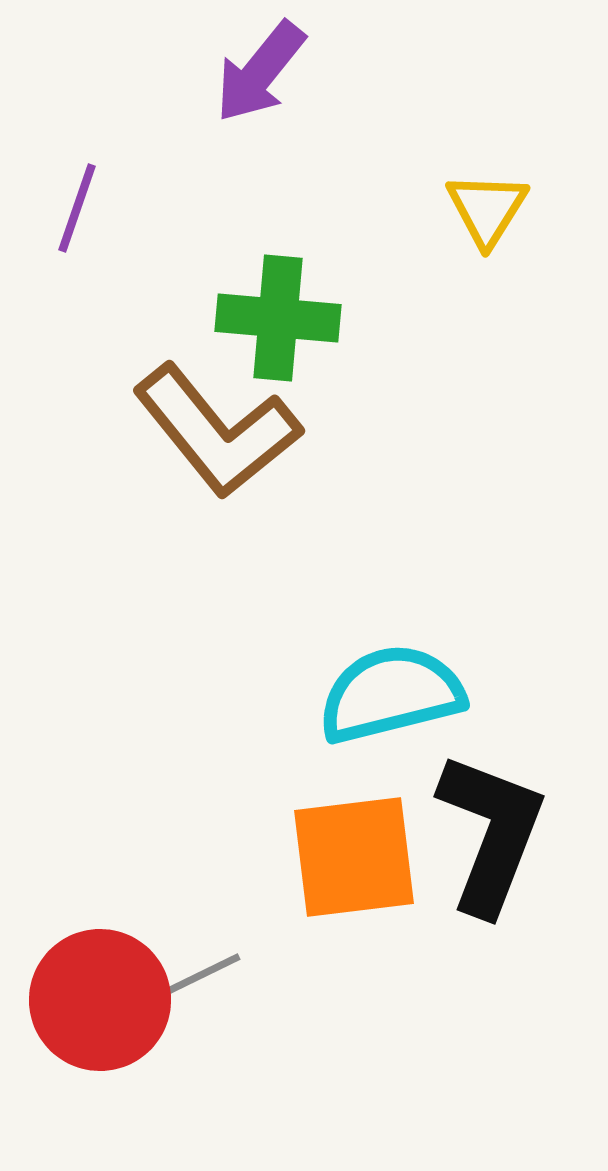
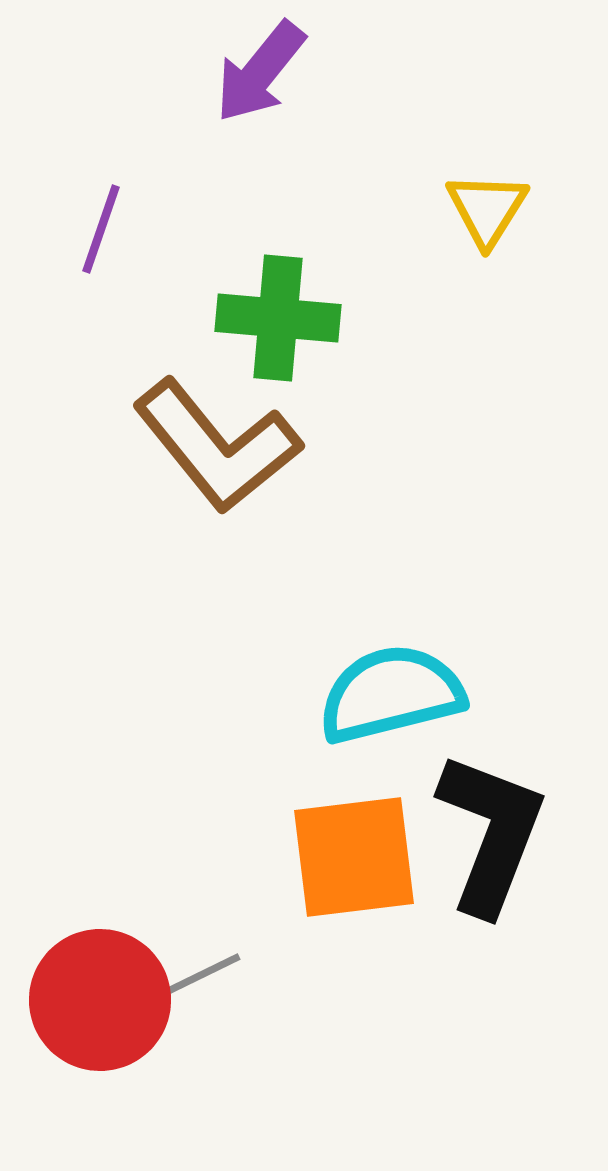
purple line: moved 24 px right, 21 px down
brown L-shape: moved 15 px down
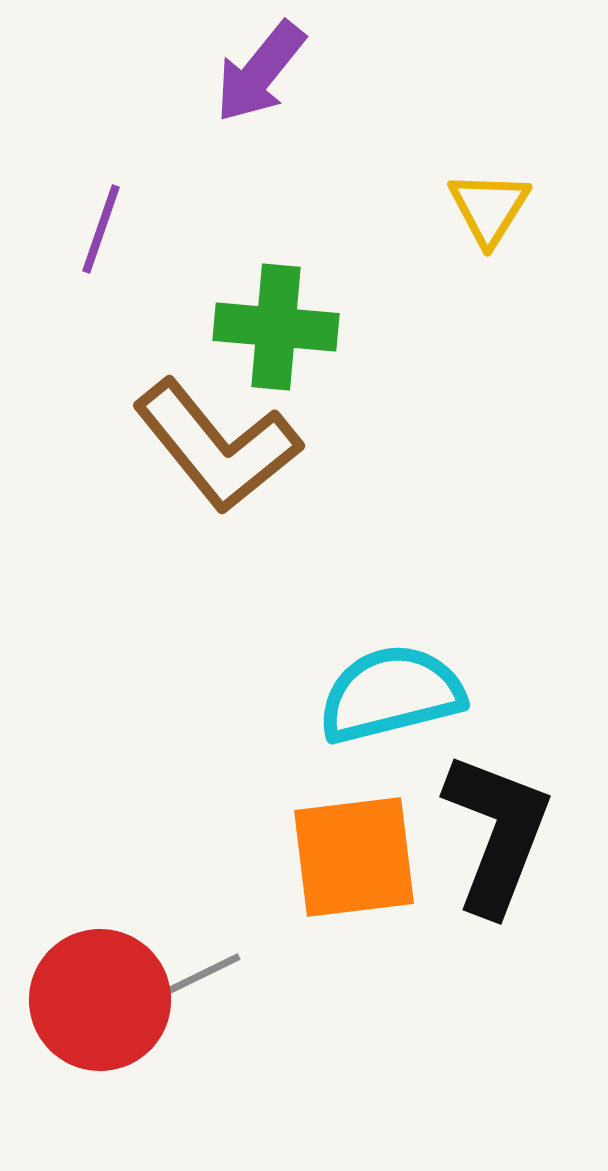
yellow triangle: moved 2 px right, 1 px up
green cross: moved 2 px left, 9 px down
black L-shape: moved 6 px right
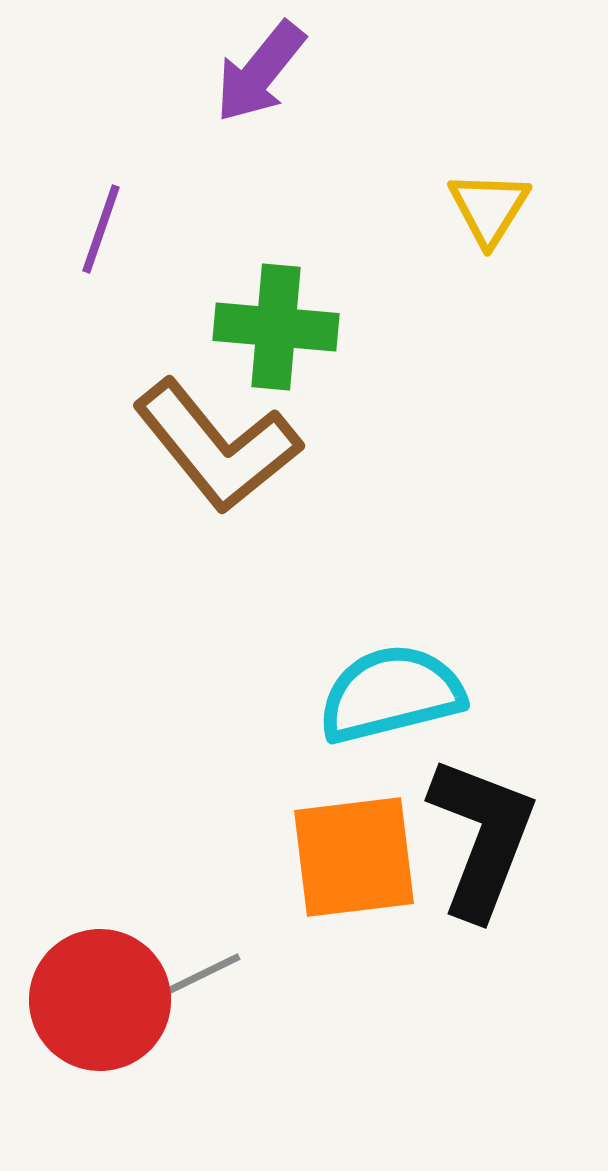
black L-shape: moved 15 px left, 4 px down
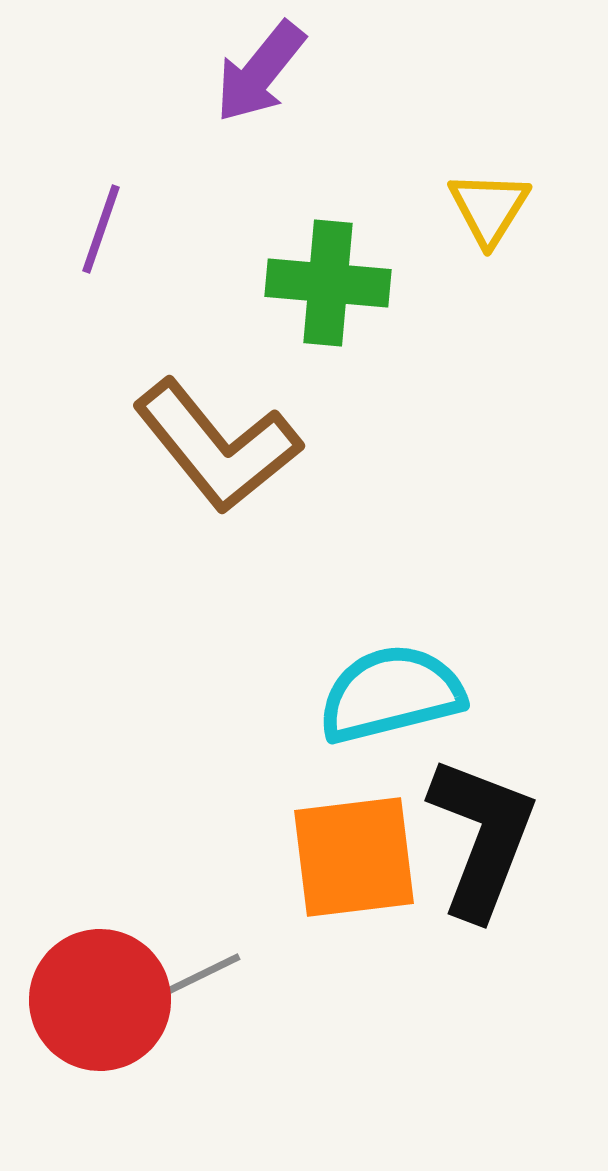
green cross: moved 52 px right, 44 px up
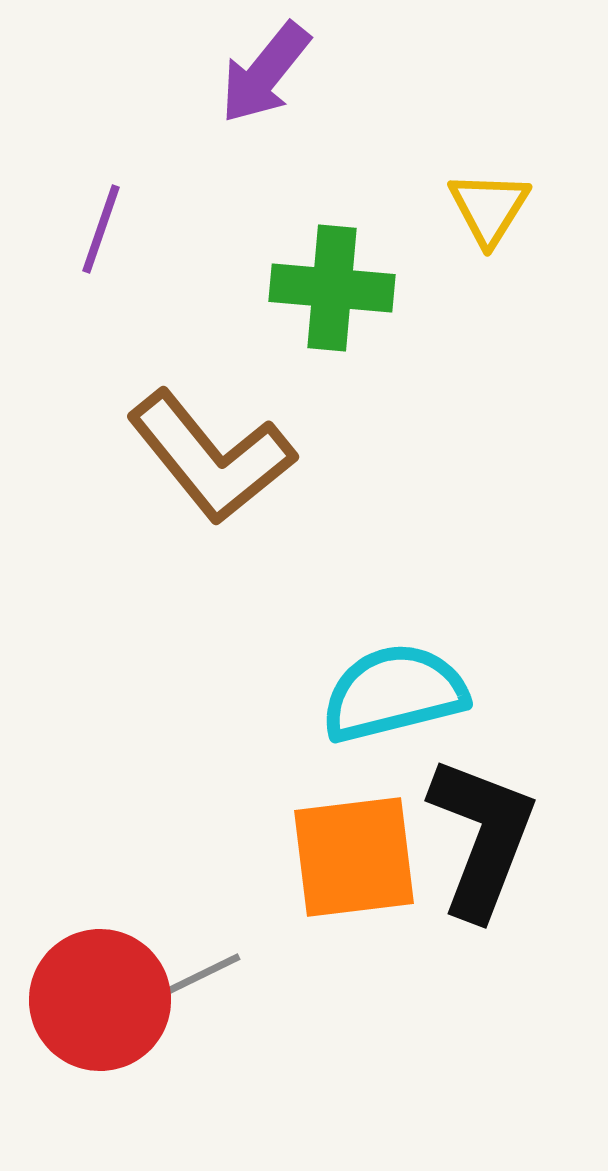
purple arrow: moved 5 px right, 1 px down
green cross: moved 4 px right, 5 px down
brown L-shape: moved 6 px left, 11 px down
cyan semicircle: moved 3 px right, 1 px up
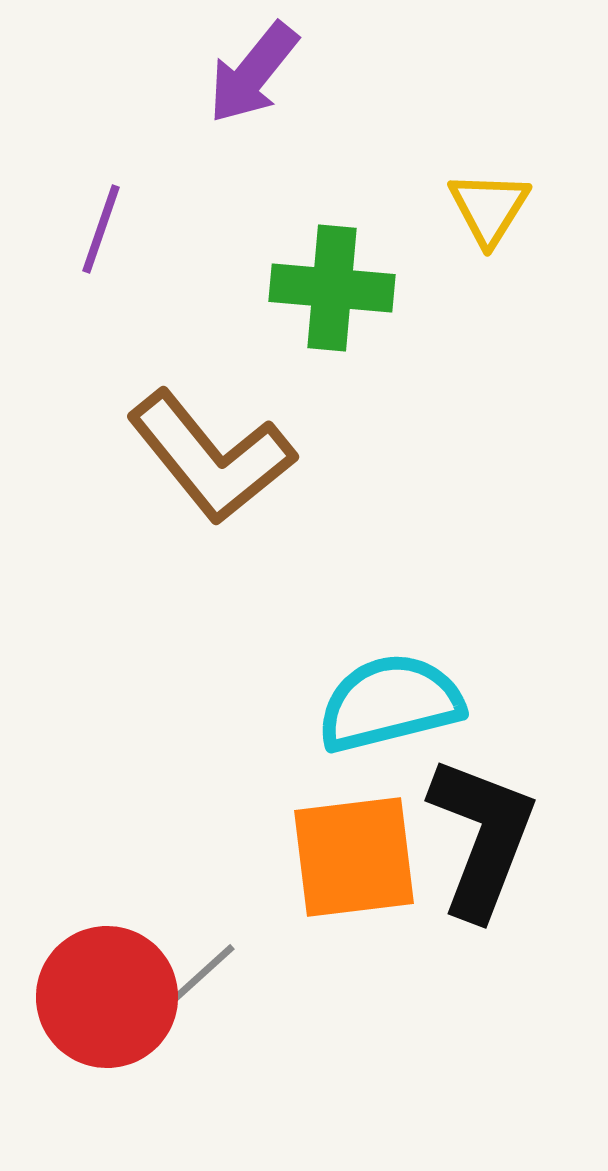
purple arrow: moved 12 px left
cyan semicircle: moved 4 px left, 10 px down
gray line: rotated 16 degrees counterclockwise
red circle: moved 7 px right, 3 px up
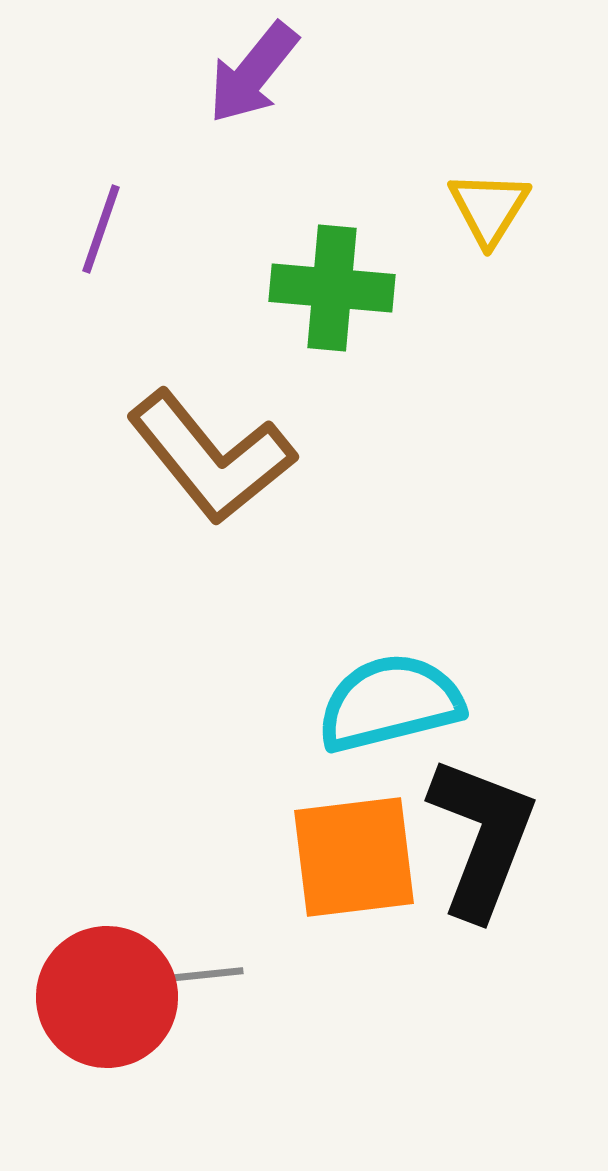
gray line: rotated 36 degrees clockwise
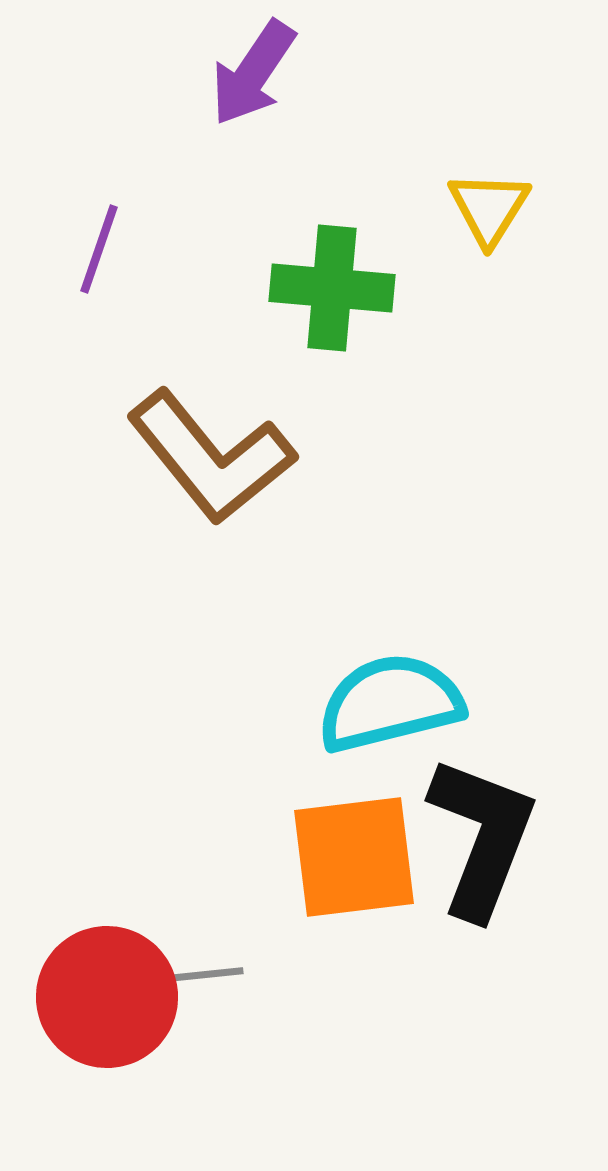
purple arrow: rotated 5 degrees counterclockwise
purple line: moved 2 px left, 20 px down
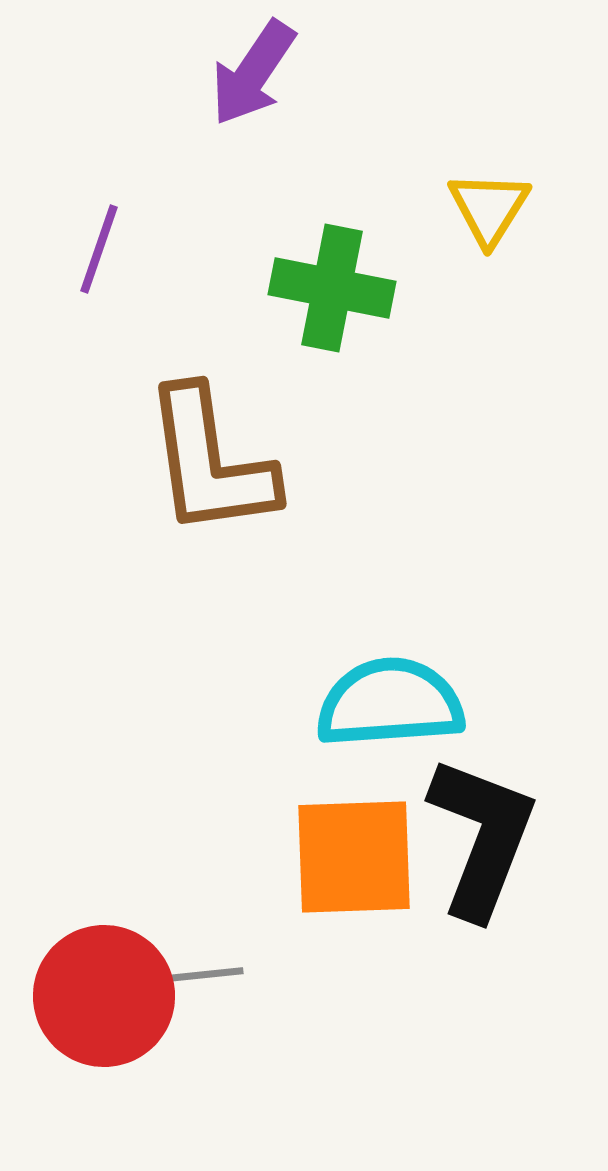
green cross: rotated 6 degrees clockwise
brown L-shape: moved 1 px left, 5 px down; rotated 31 degrees clockwise
cyan semicircle: rotated 10 degrees clockwise
orange square: rotated 5 degrees clockwise
red circle: moved 3 px left, 1 px up
